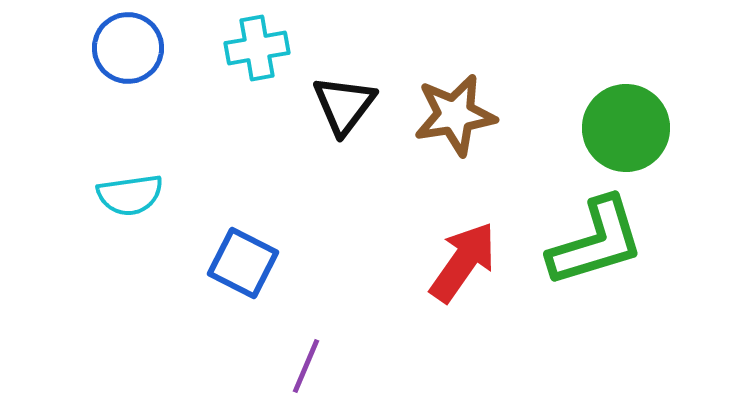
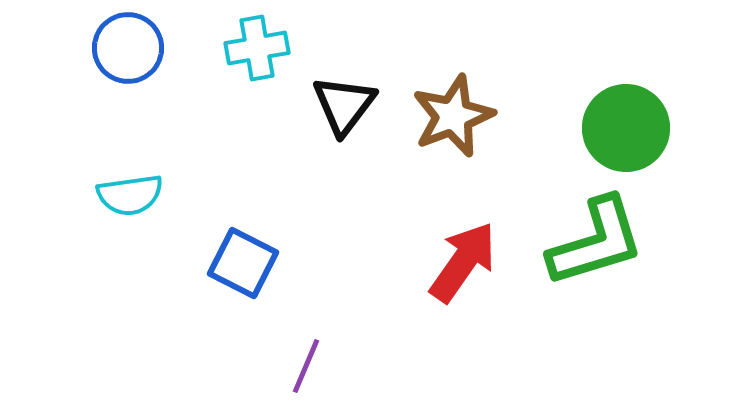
brown star: moved 2 px left, 1 px down; rotated 12 degrees counterclockwise
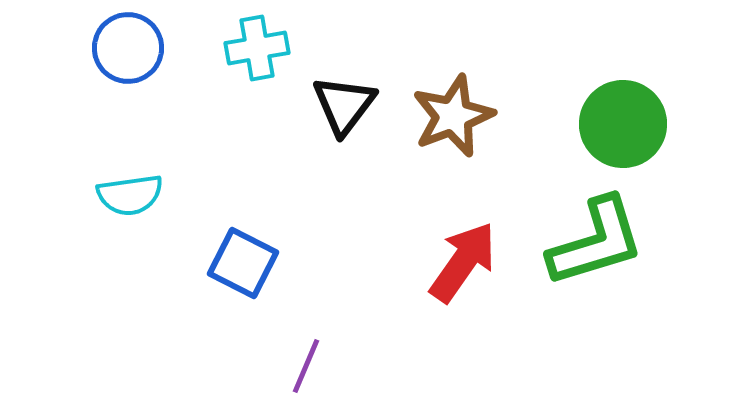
green circle: moved 3 px left, 4 px up
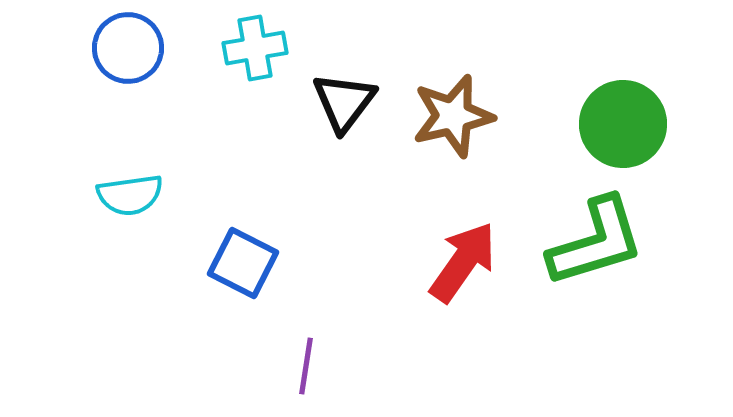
cyan cross: moved 2 px left
black triangle: moved 3 px up
brown star: rotated 8 degrees clockwise
purple line: rotated 14 degrees counterclockwise
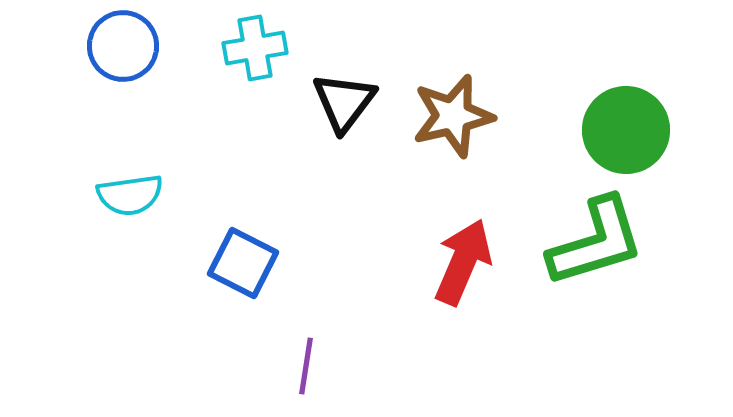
blue circle: moved 5 px left, 2 px up
green circle: moved 3 px right, 6 px down
red arrow: rotated 12 degrees counterclockwise
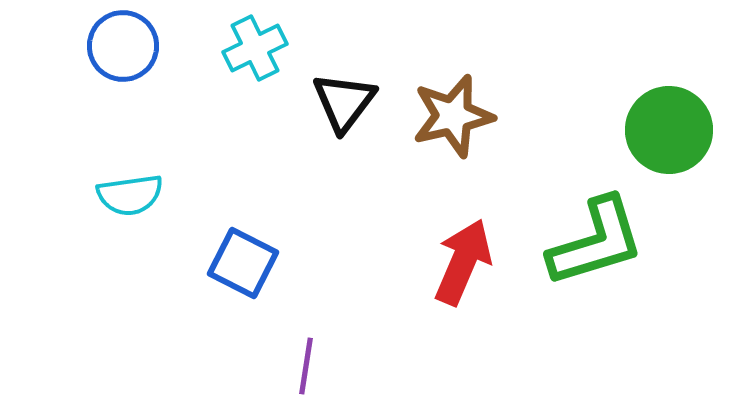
cyan cross: rotated 16 degrees counterclockwise
green circle: moved 43 px right
